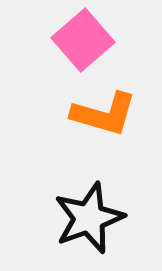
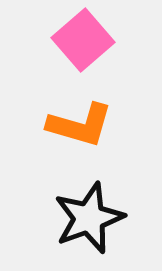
orange L-shape: moved 24 px left, 11 px down
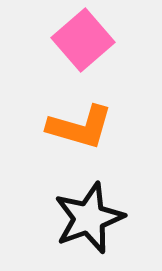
orange L-shape: moved 2 px down
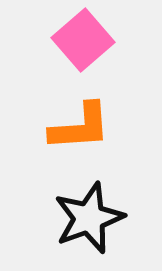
orange L-shape: rotated 20 degrees counterclockwise
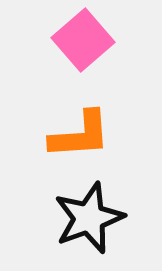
orange L-shape: moved 8 px down
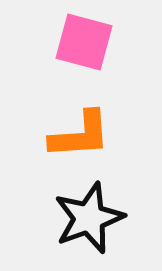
pink square: moved 1 px right, 2 px down; rotated 34 degrees counterclockwise
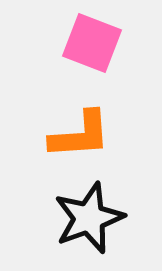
pink square: moved 8 px right, 1 px down; rotated 6 degrees clockwise
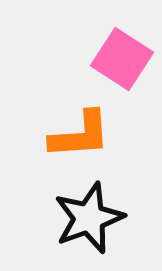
pink square: moved 30 px right, 16 px down; rotated 12 degrees clockwise
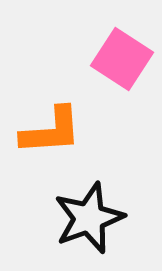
orange L-shape: moved 29 px left, 4 px up
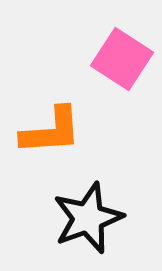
black star: moved 1 px left
